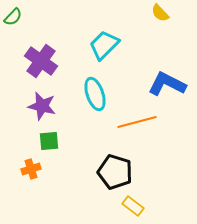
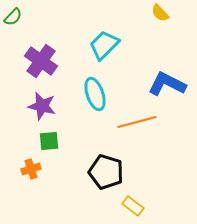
black pentagon: moved 9 px left
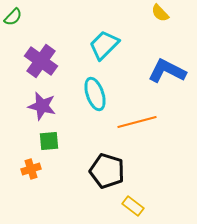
blue L-shape: moved 13 px up
black pentagon: moved 1 px right, 1 px up
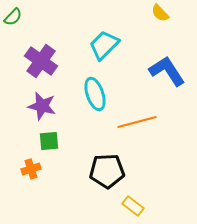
blue L-shape: rotated 30 degrees clockwise
black pentagon: rotated 20 degrees counterclockwise
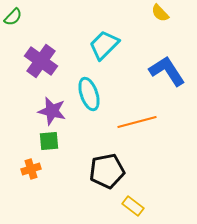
cyan ellipse: moved 6 px left
purple star: moved 10 px right, 5 px down
black pentagon: rotated 8 degrees counterclockwise
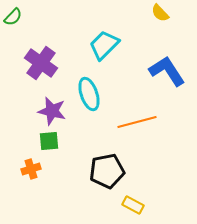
purple cross: moved 2 px down
yellow rectangle: moved 1 px up; rotated 10 degrees counterclockwise
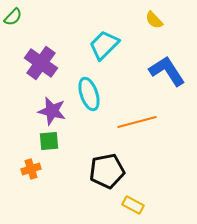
yellow semicircle: moved 6 px left, 7 px down
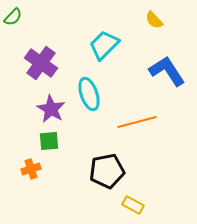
purple star: moved 1 px left, 2 px up; rotated 16 degrees clockwise
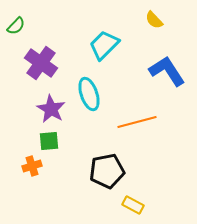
green semicircle: moved 3 px right, 9 px down
orange cross: moved 1 px right, 3 px up
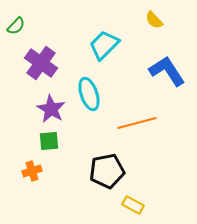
orange line: moved 1 px down
orange cross: moved 5 px down
